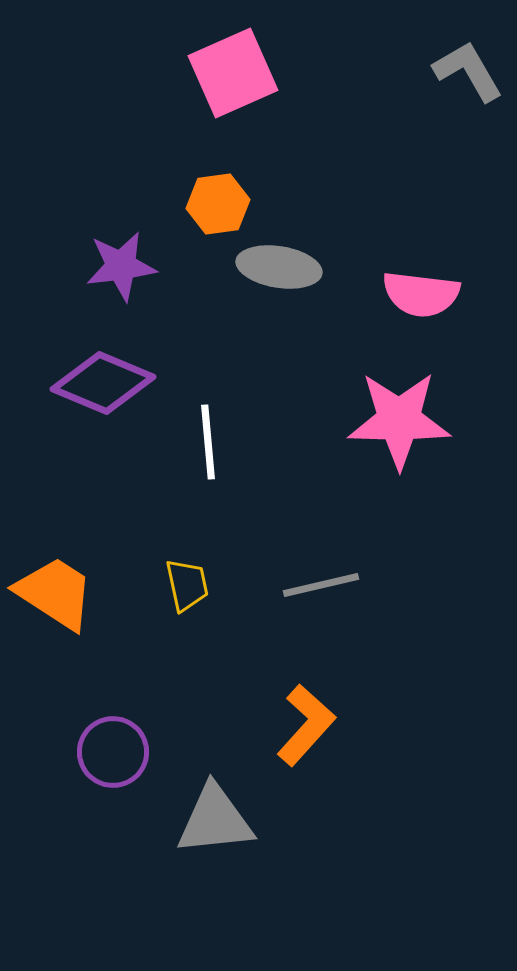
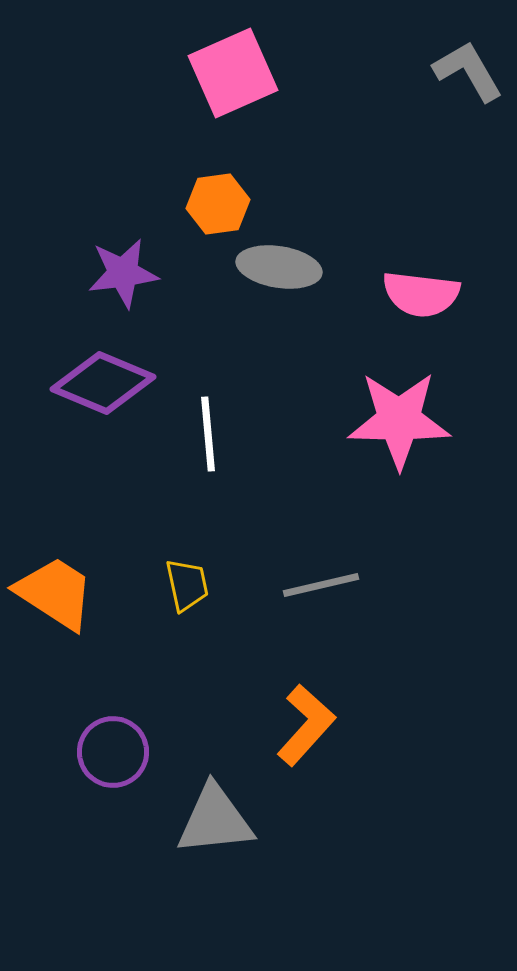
purple star: moved 2 px right, 7 px down
white line: moved 8 px up
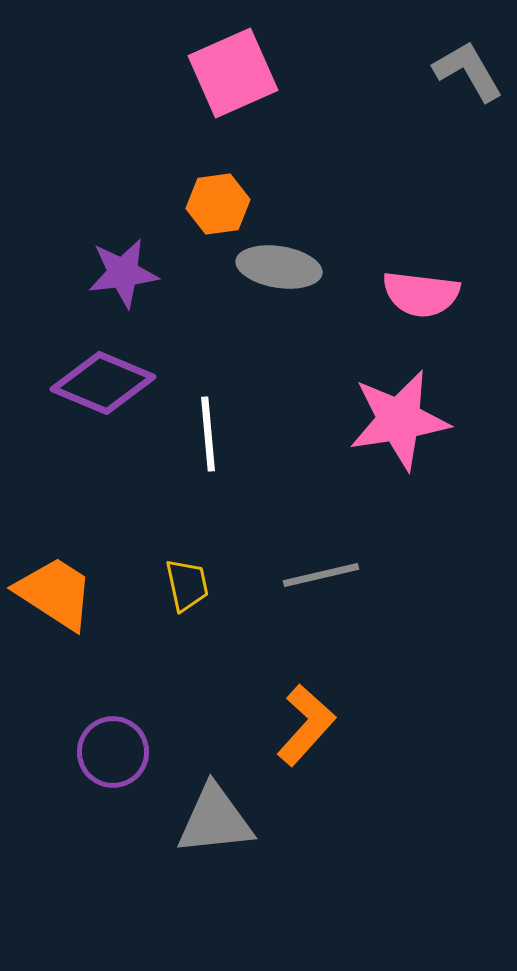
pink star: rotated 10 degrees counterclockwise
gray line: moved 10 px up
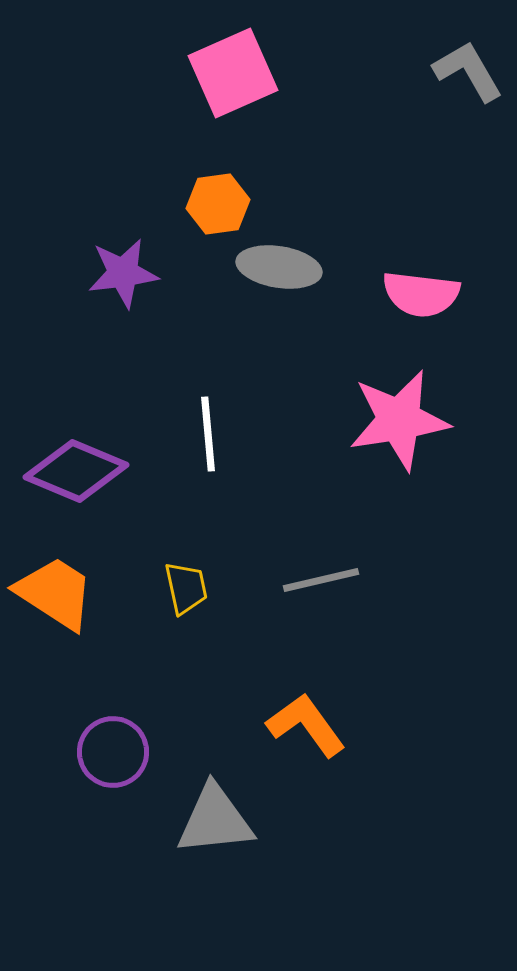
purple diamond: moved 27 px left, 88 px down
gray line: moved 5 px down
yellow trapezoid: moved 1 px left, 3 px down
orange L-shape: rotated 78 degrees counterclockwise
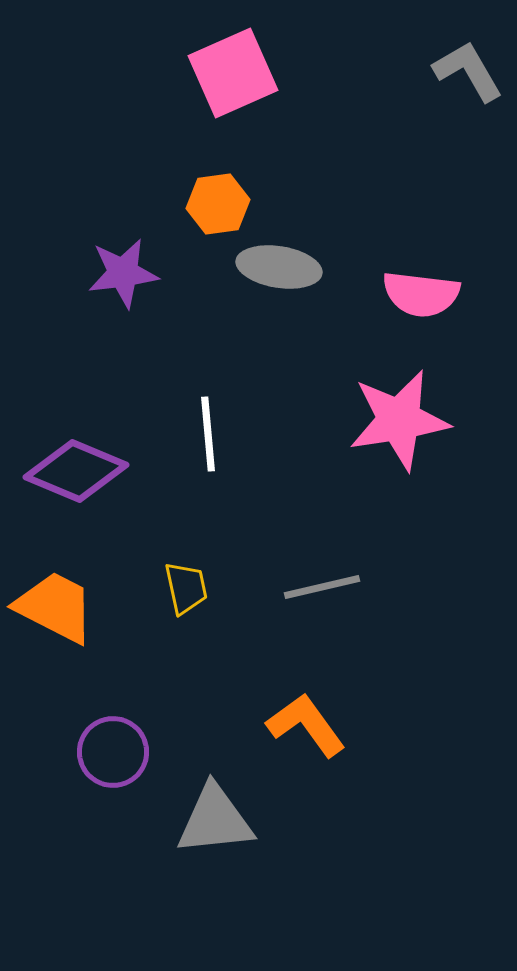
gray line: moved 1 px right, 7 px down
orange trapezoid: moved 14 px down; rotated 6 degrees counterclockwise
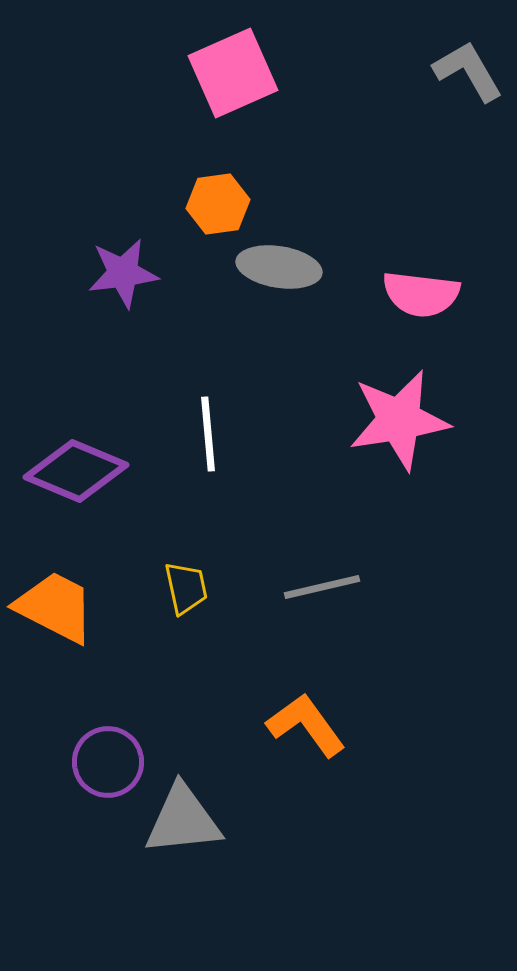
purple circle: moved 5 px left, 10 px down
gray triangle: moved 32 px left
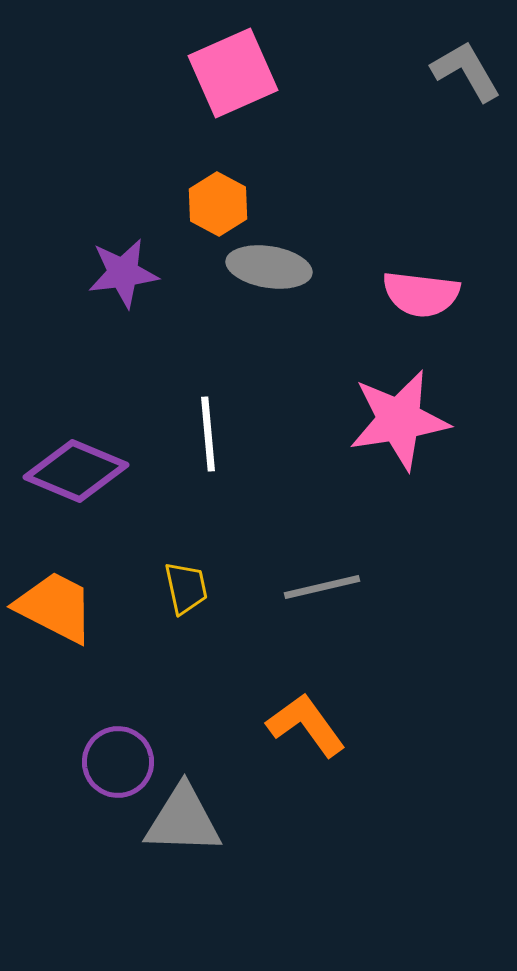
gray L-shape: moved 2 px left
orange hexagon: rotated 24 degrees counterclockwise
gray ellipse: moved 10 px left
purple circle: moved 10 px right
gray triangle: rotated 8 degrees clockwise
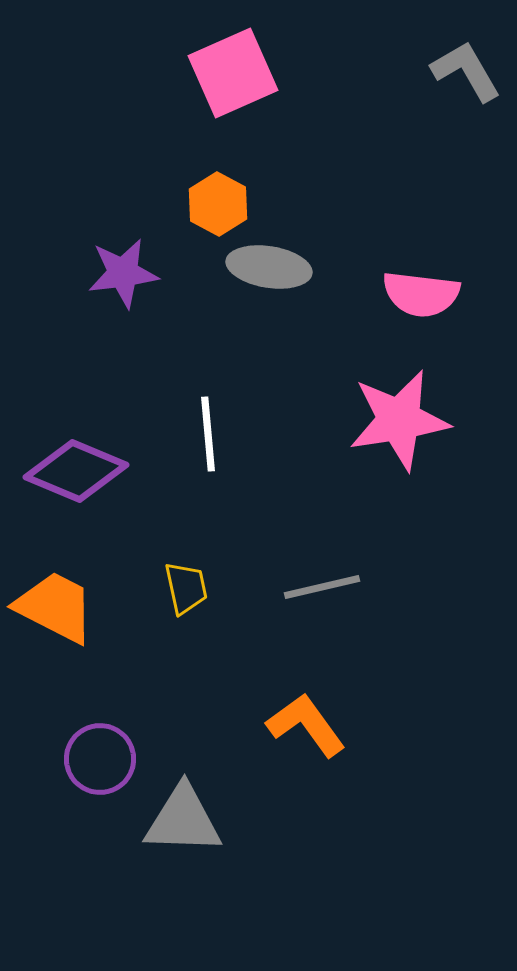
purple circle: moved 18 px left, 3 px up
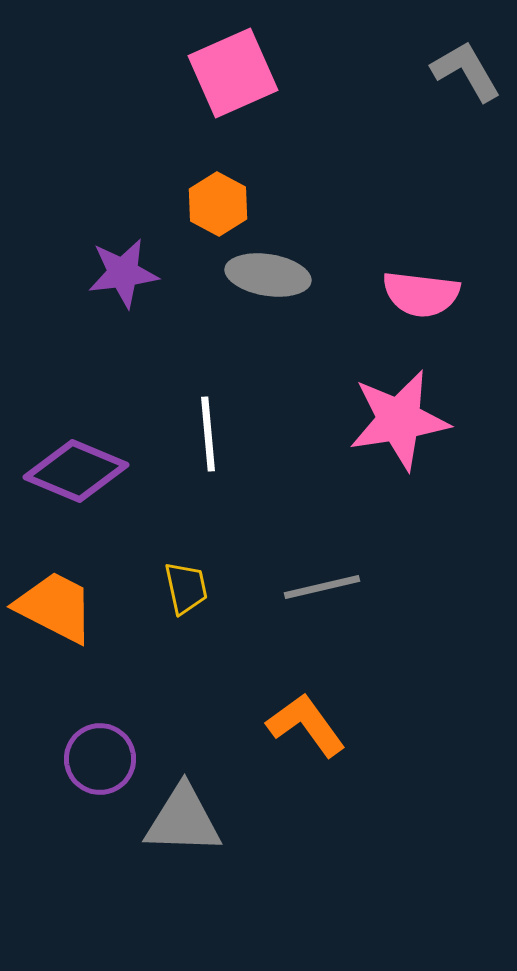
gray ellipse: moved 1 px left, 8 px down
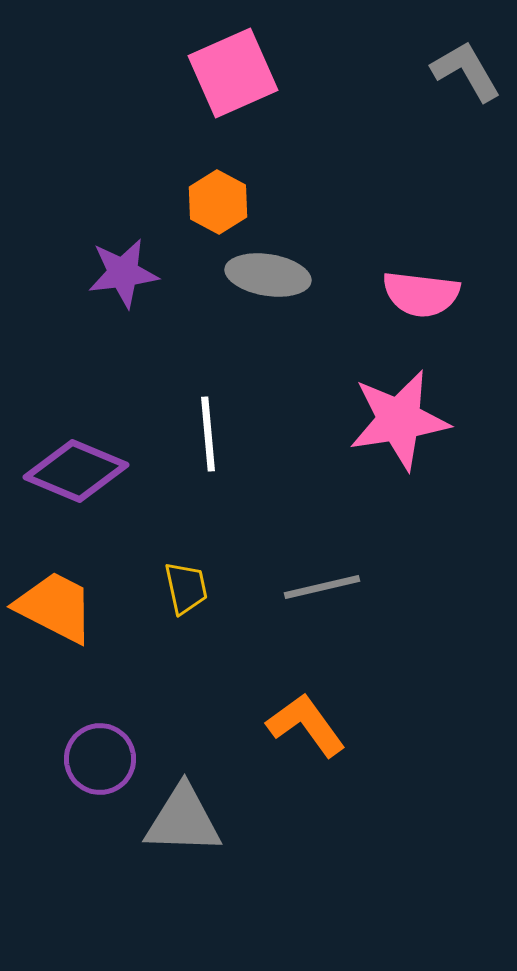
orange hexagon: moved 2 px up
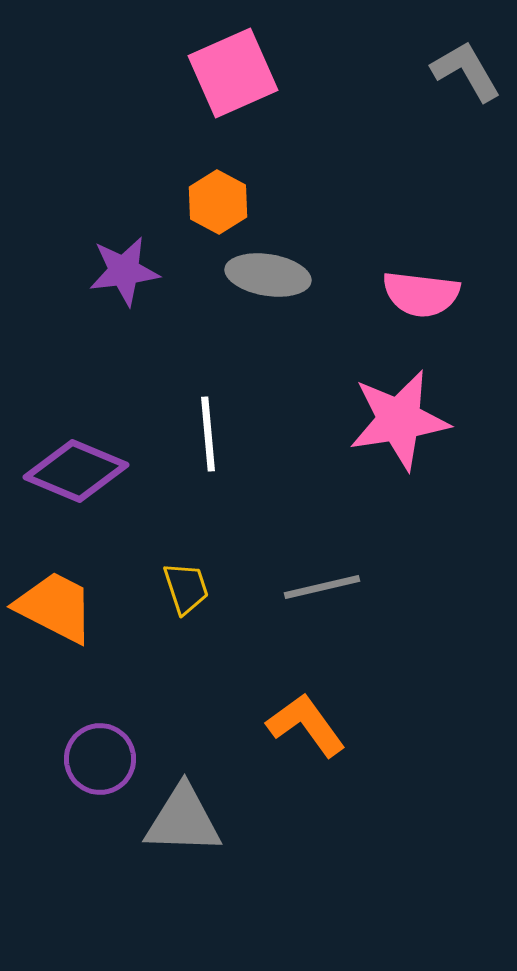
purple star: moved 1 px right, 2 px up
yellow trapezoid: rotated 6 degrees counterclockwise
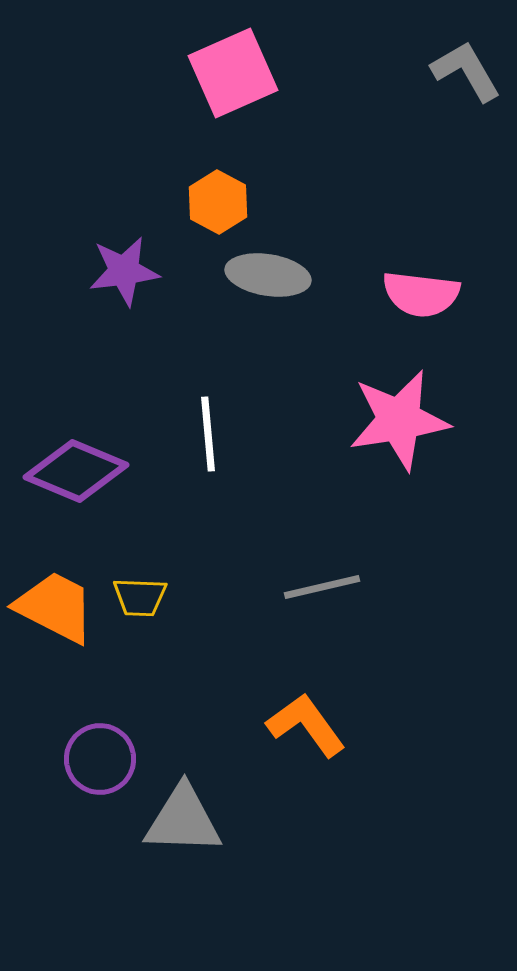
yellow trapezoid: moved 46 px left, 9 px down; rotated 110 degrees clockwise
